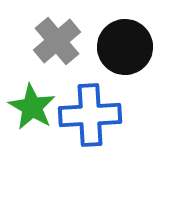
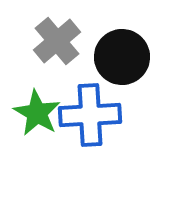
black circle: moved 3 px left, 10 px down
green star: moved 5 px right, 6 px down
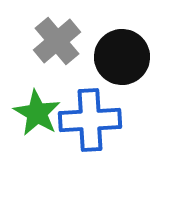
blue cross: moved 5 px down
